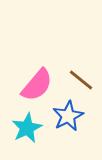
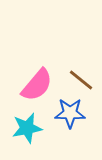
blue star: moved 2 px right, 3 px up; rotated 28 degrees clockwise
cyan star: rotated 16 degrees clockwise
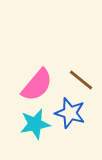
blue star: rotated 16 degrees clockwise
cyan star: moved 8 px right, 4 px up
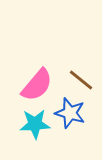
cyan star: rotated 8 degrees clockwise
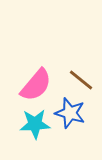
pink semicircle: moved 1 px left
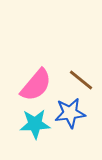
blue star: rotated 24 degrees counterclockwise
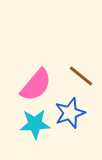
brown line: moved 4 px up
blue star: rotated 12 degrees counterclockwise
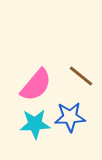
blue star: moved 4 px down; rotated 16 degrees clockwise
